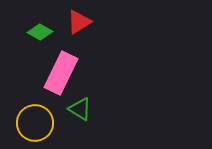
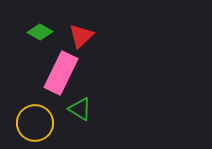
red triangle: moved 2 px right, 14 px down; rotated 12 degrees counterclockwise
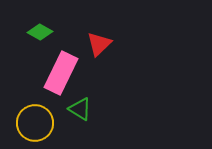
red triangle: moved 18 px right, 8 px down
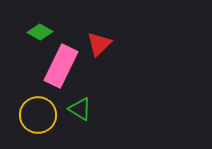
pink rectangle: moved 7 px up
yellow circle: moved 3 px right, 8 px up
